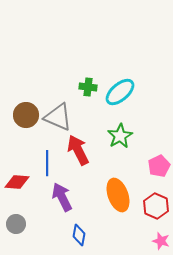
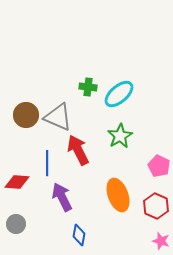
cyan ellipse: moved 1 px left, 2 px down
pink pentagon: rotated 20 degrees counterclockwise
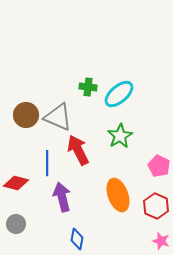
red diamond: moved 1 px left, 1 px down; rotated 10 degrees clockwise
purple arrow: rotated 12 degrees clockwise
blue diamond: moved 2 px left, 4 px down
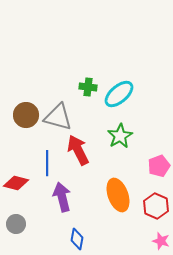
gray triangle: rotated 8 degrees counterclockwise
pink pentagon: rotated 25 degrees clockwise
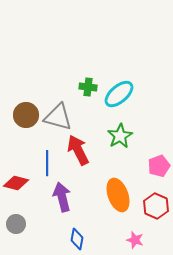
pink star: moved 26 px left, 1 px up
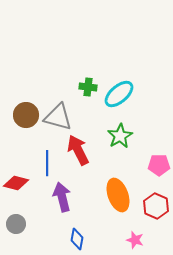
pink pentagon: moved 1 px up; rotated 20 degrees clockwise
